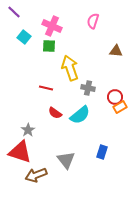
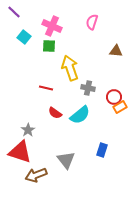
pink semicircle: moved 1 px left, 1 px down
red circle: moved 1 px left
blue rectangle: moved 2 px up
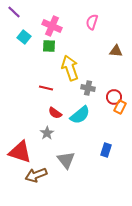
orange rectangle: rotated 32 degrees counterclockwise
gray star: moved 19 px right, 3 px down
blue rectangle: moved 4 px right
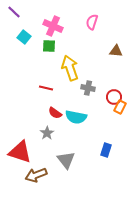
pink cross: moved 1 px right
cyan semicircle: moved 4 px left, 2 px down; rotated 50 degrees clockwise
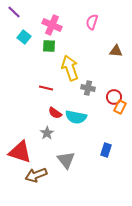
pink cross: moved 1 px left, 1 px up
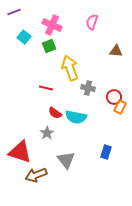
purple line: rotated 64 degrees counterclockwise
green square: rotated 24 degrees counterclockwise
blue rectangle: moved 2 px down
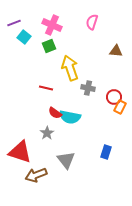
purple line: moved 11 px down
cyan semicircle: moved 6 px left
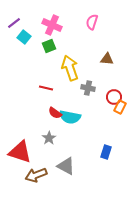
purple line: rotated 16 degrees counterclockwise
brown triangle: moved 9 px left, 8 px down
gray star: moved 2 px right, 5 px down
gray triangle: moved 6 px down; rotated 24 degrees counterclockwise
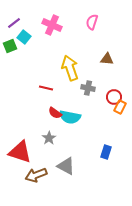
green square: moved 39 px left
